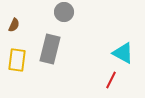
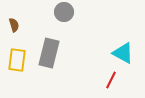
brown semicircle: rotated 40 degrees counterclockwise
gray rectangle: moved 1 px left, 4 px down
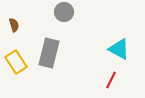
cyan triangle: moved 4 px left, 4 px up
yellow rectangle: moved 1 px left, 2 px down; rotated 40 degrees counterclockwise
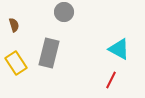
yellow rectangle: moved 1 px down
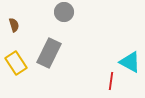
cyan triangle: moved 11 px right, 13 px down
gray rectangle: rotated 12 degrees clockwise
red line: moved 1 px down; rotated 18 degrees counterclockwise
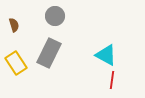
gray circle: moved 9 px left, 4 px down
cyan triangle: moved 24 px left, 7 px up
red line: moved 1 px right, 1 px up
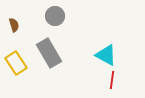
gray rectangle: rotated 56 degrees counterclockwise
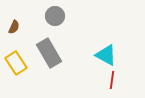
brown semicircle: moved 2 px down; rotated 40 degrees clockwise
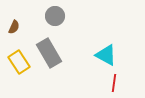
yellow rectangle: moved 3 px right, 1 px up
red line: moved 2 px right, 3 px down
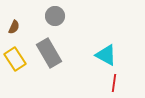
yellow rectangle: moved 4 px left, 3 px up
